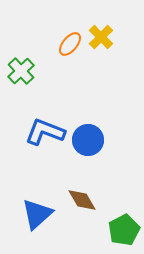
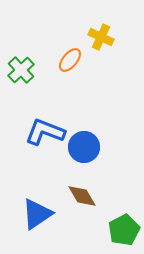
yellow cross: rotated 20 degrees counterclockwise
orange ellipse: moved 16 px down
green cross: moved 1 px up
blue circle: moved 4 px left, 7 px down
brown diamond: moved 4 px up
blue triangle: rotated 8 degrees clockwise
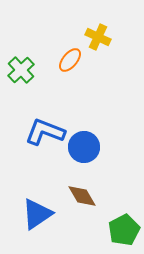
yellow cross: moved 3 px left
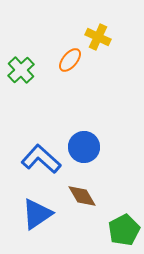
blue L-shape: moved 4 px left, 27 px down; rotated 21 degrees clockwise
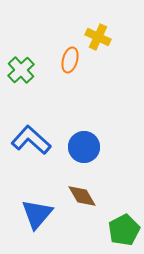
orange ellipse: rotated 25 degrees counterclockwise
blue L-shape: moved 10 px left, 19 px up
blue triangle: rotated 16 degrees counterclockwise
